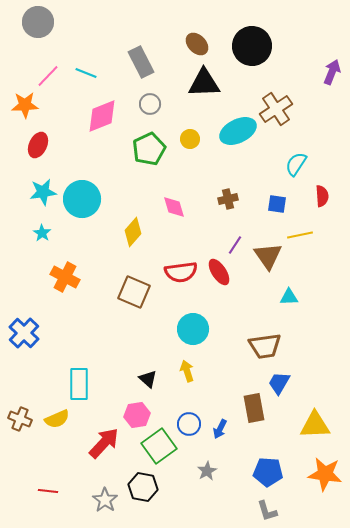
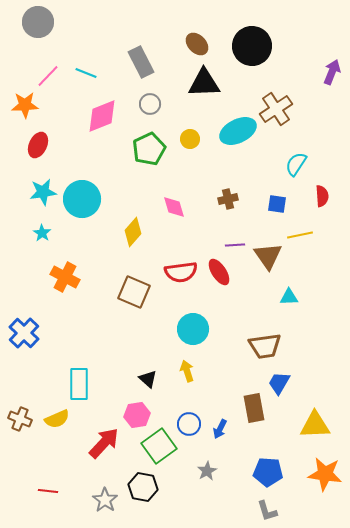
purple line at (235, 245): rotated 54 degrees clockwise
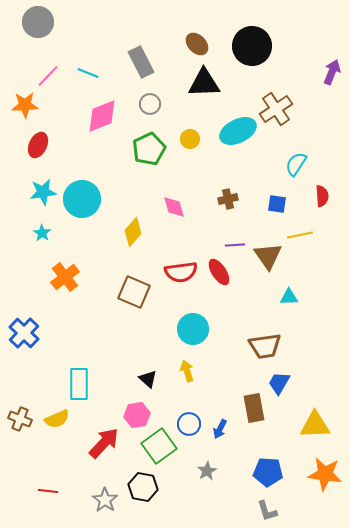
cyan line at (86, 73): moved 2 px right
orange cross at (65, 277): rotated 24 degrees clockwise
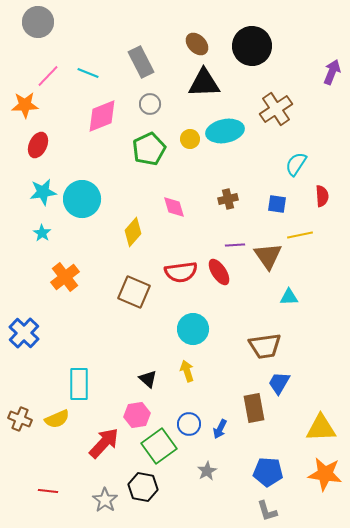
cyan ellipse at (238, 131): moved 13 px left; rotated 15 degrees clockwise
yellow triangle at (315, 425): moved 6 px right, 3 px down
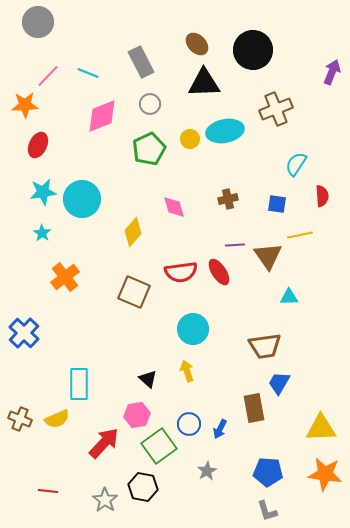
black circle at (252, 46): moved 1 px right, 4 px down
brown cross at (276, 109): rotated 12 degrees clockwise
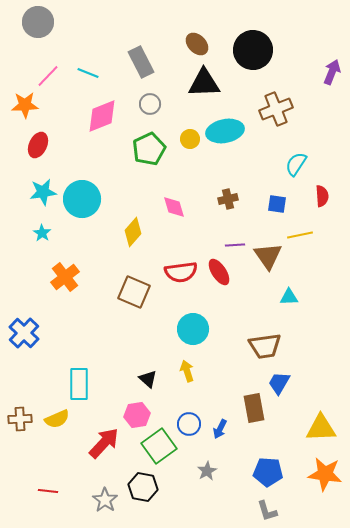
brown cross at (20, 419): rotated 25 degrees counterclockwise
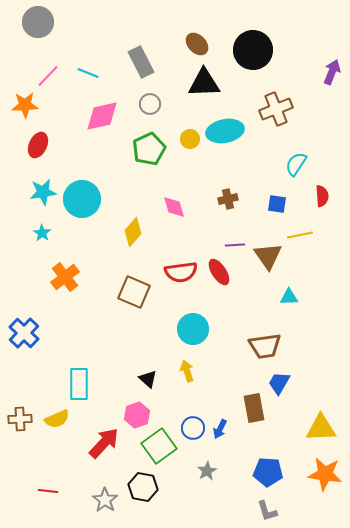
pink diamond at (102, 116): rotated 9 degrees clockwise
pink hexagon at (137, 415): rotated 10 degrees counterclockwise
blue circle at (189, 424): moved 4 px right, 4 px down
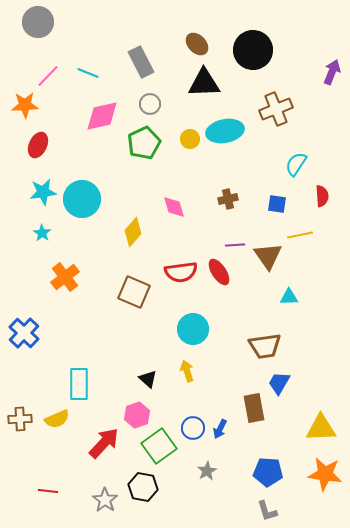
green pentagon at (149, 149): moved 5 px left, 6 px up
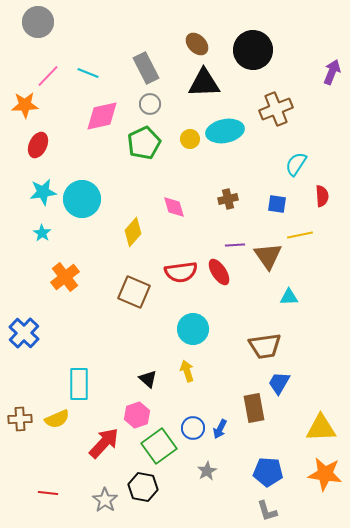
gray rectangle at (141, 62): moved 5 px right, 6 px down
red line at (48, 491): moved 2 px down
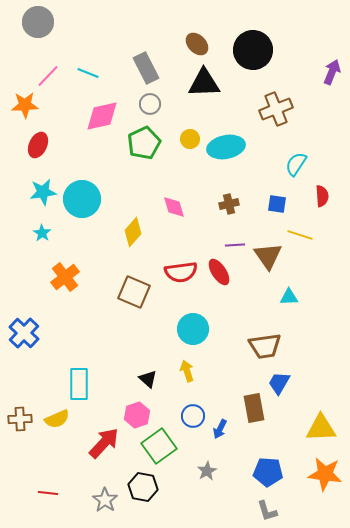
cyan ellipse at (225, 131): moved 1 px right, 16 px down
brown cross at (228, 199): moved 1 px right, 5 px down
yellow line at (300, 235): rotated 30 degrees clockwise
blue circle at (193, 428): moved 12 px up
